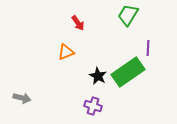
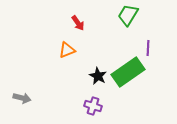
orange triangle: moved 1 px right, 2 px up
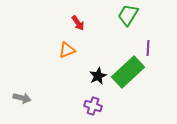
green rectangle: rotated 8 degrees counterclockwise
black star: rotated 18 degrees clockwise
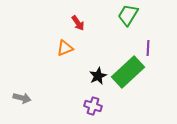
orange triangle: moved 2 px left, 2 px up
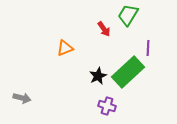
red arrow: moved 26 px right, 6 px down
purple cross: moved 14 px right
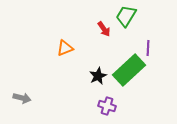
green trapezoid: moved 2 px left, 1 px down
green rectangle: moved 1 px right, 2 px up
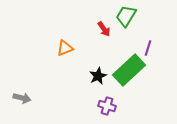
purple line: rotated 14 degrees clockwise
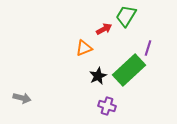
red arrow: rotated 84 degrees counterclockwise
orange triangle: moved 19 px right
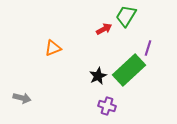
orange triangle: moved 31 px left
